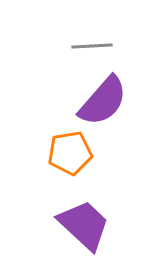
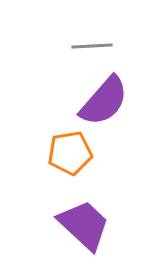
purple semicircle: moved 1 px right
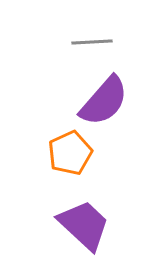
gray line: moved 4 px up
orange pentagon: rotated 15 degrees counterclockwise
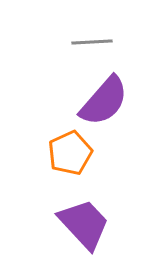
purple trapezoid: moved 1 px up; rotated 4 degrees clockwise
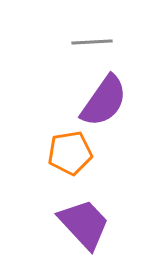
purple semicircle: rotated 6 degrees counterclockwise
orange pentagon: rotated 15 degrees clockwise
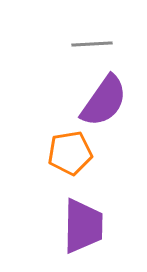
gray line: moved 2 px down
purple trapezoid: moved 1 px left, 2 px down; rotated 44 degrees clockwise
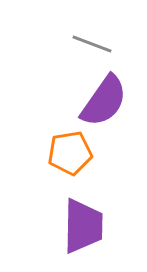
gray line: rotated 24 degrees clockwise
